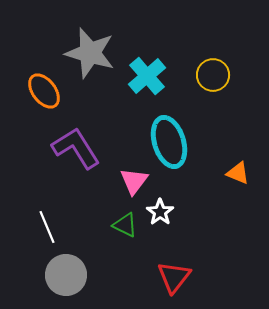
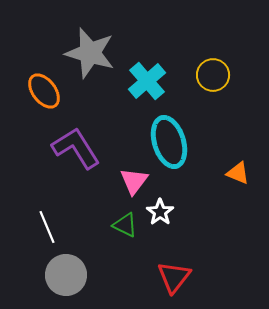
cyan cross: moved 5 px down
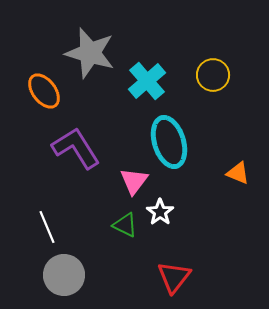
gray circle: moved 2 px left
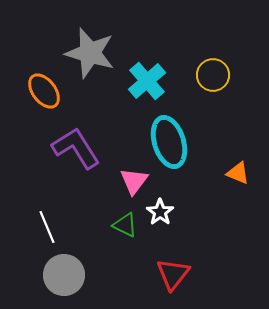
red triangle: moved 1 px left, 3 px up
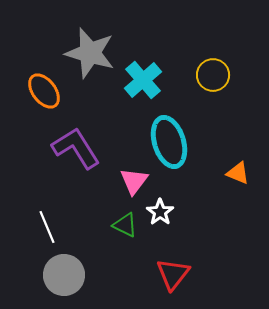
cyan cross: moved 4 px left, 1 px up
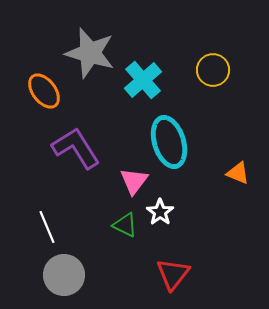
yellow circle: moved 5 px up
